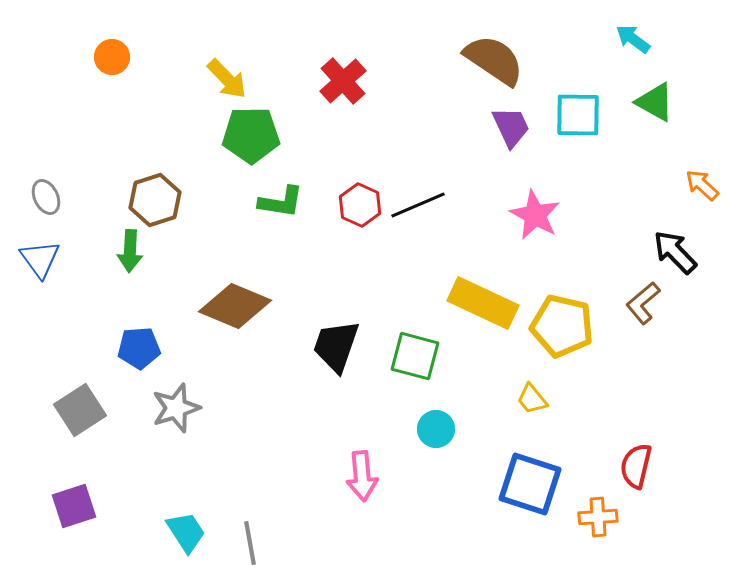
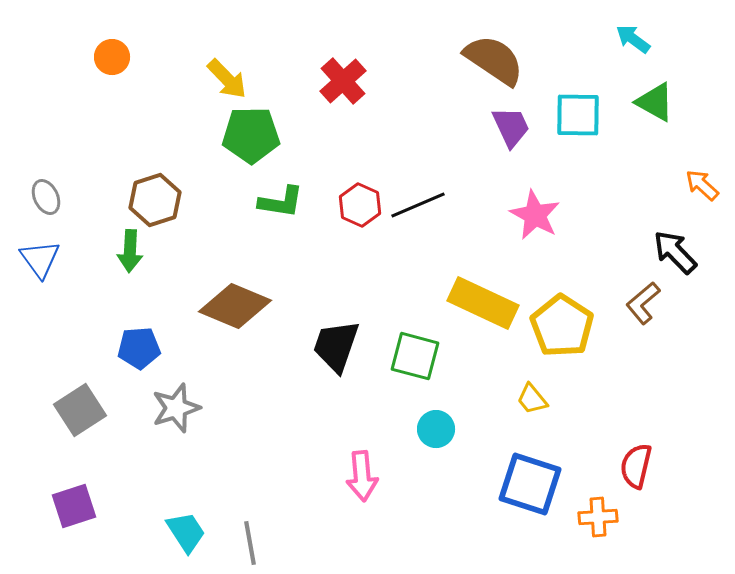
yellow pentagon: rotated 20 degrees clockwise
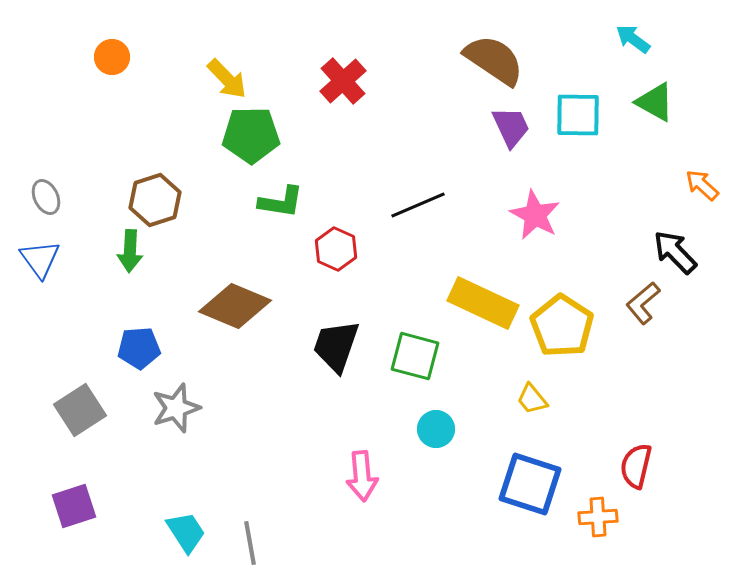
red hexagon: moved 24 px left, 44 px down
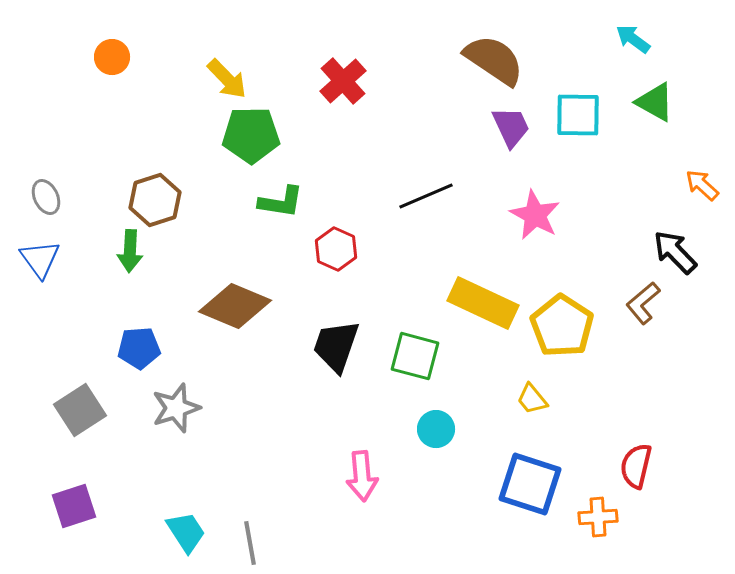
black line: moved 8 px right, 9 px up
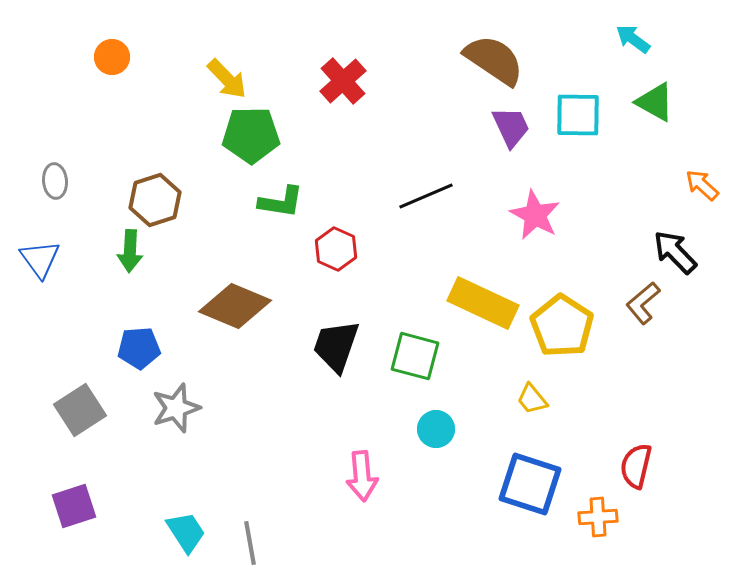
gray ellipse: moved 9 px right, 16 px up; rotated 20 degrees clockwise
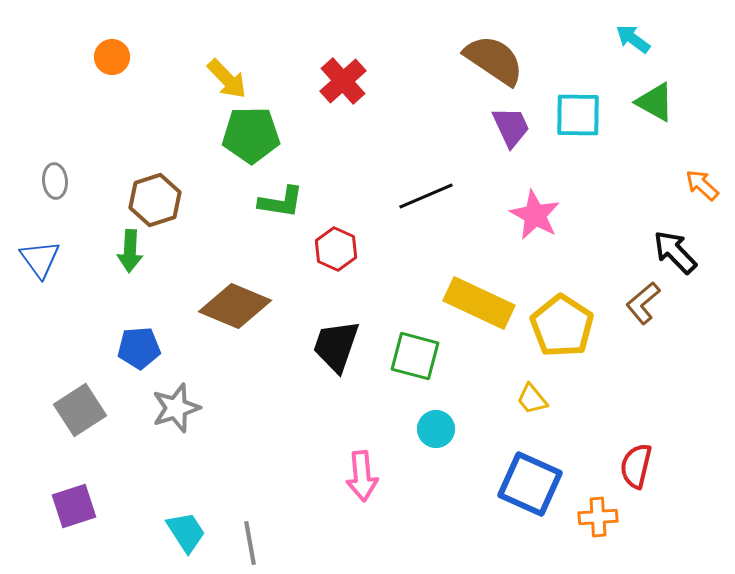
yellow rectangle: moved 4 px left
blue square: rotated 6 degrees clockwise
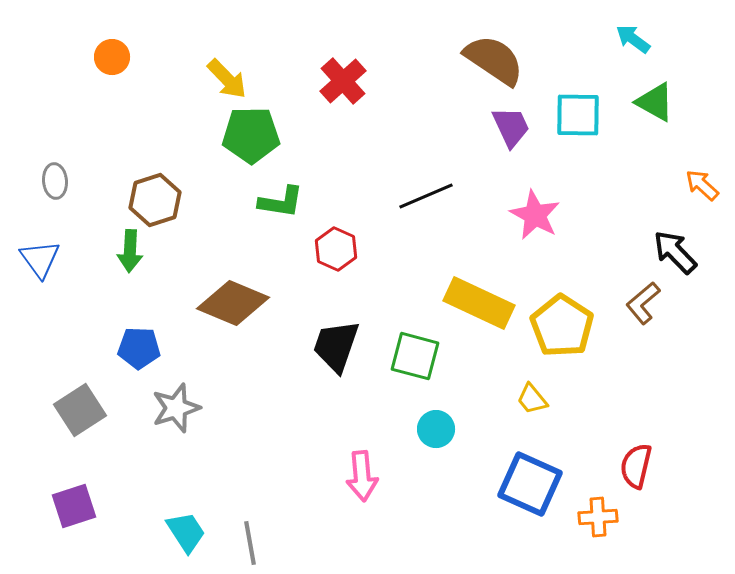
brown diamond: moved 2 px left, 3 px up
blue pentagon: rotated 6 degrees clockwise
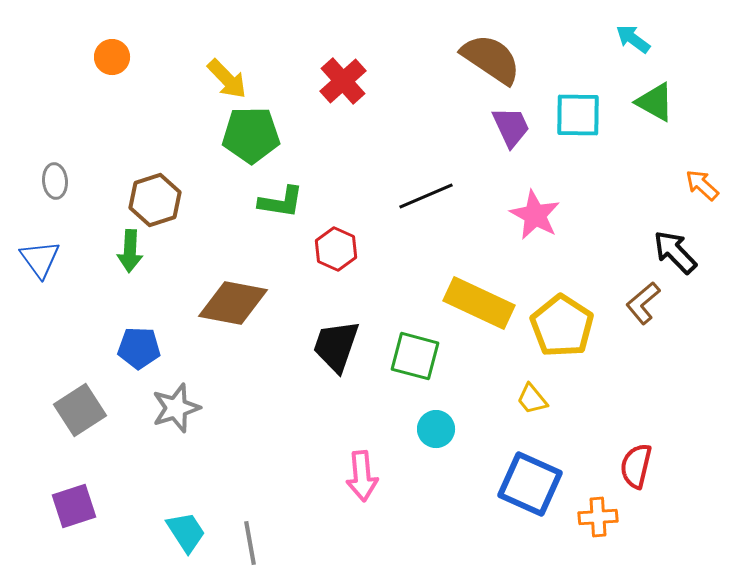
brown semicircle: moved 3 px left, 1 px up
brown diamond: rotated 12 degrees counterclockwise
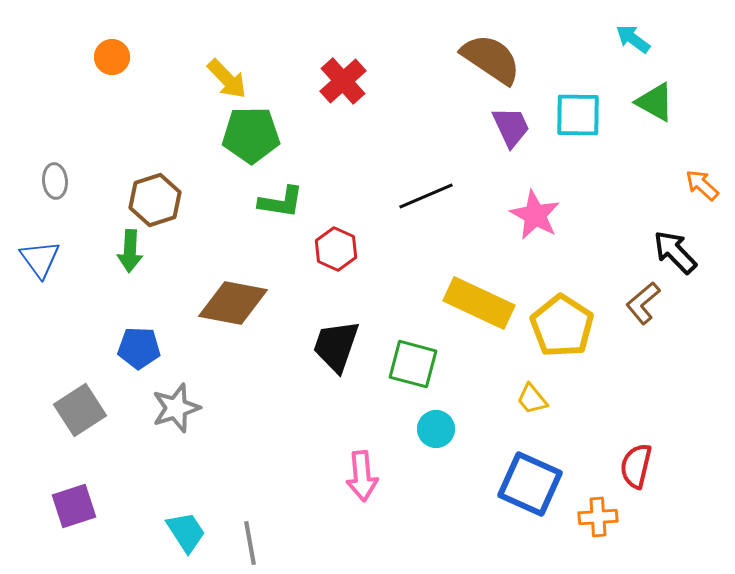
green square: moved 2 px left, 8 px down
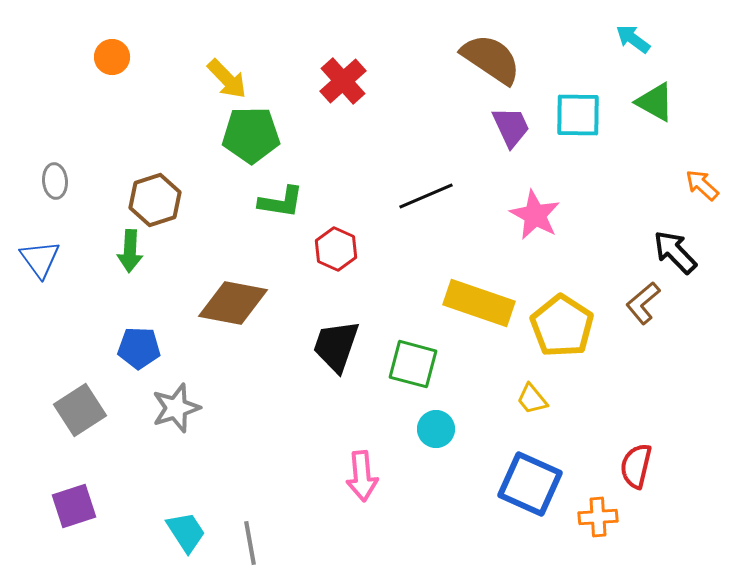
yellow rectangle: rotated 6 degrees counterclockwise
